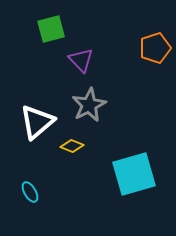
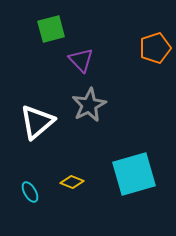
yellow diamond: moved 36 px down
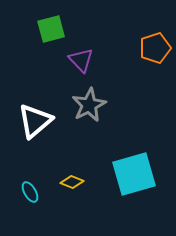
white triangle: moved 2 px left, 1 px up
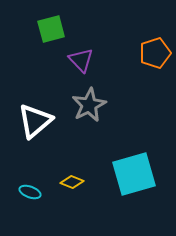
orange pentagon: moved 5 px down
cyan ellipse: rotated 40 degrees counterclockwise
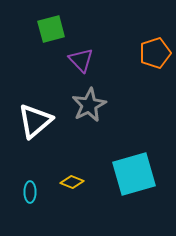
cyan ellipse: rotated 70 degrees clockwise
